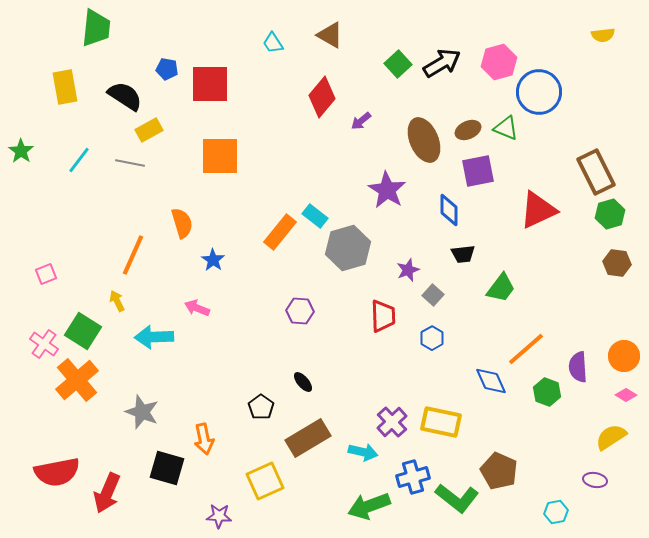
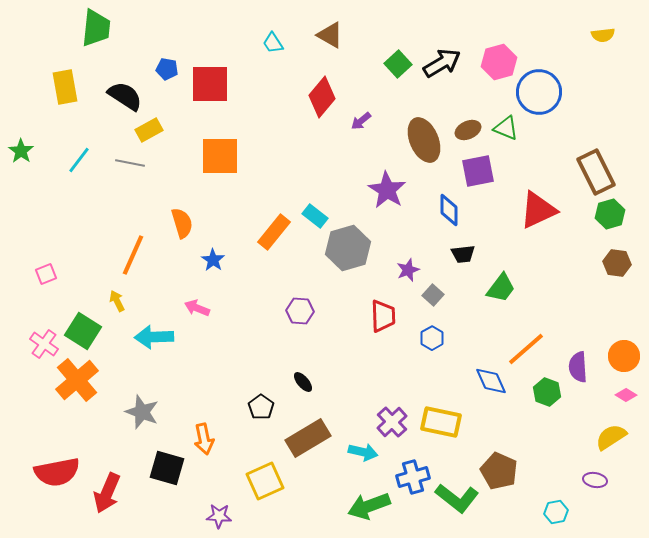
orange rectangle at (280, 232): moved 6 px left
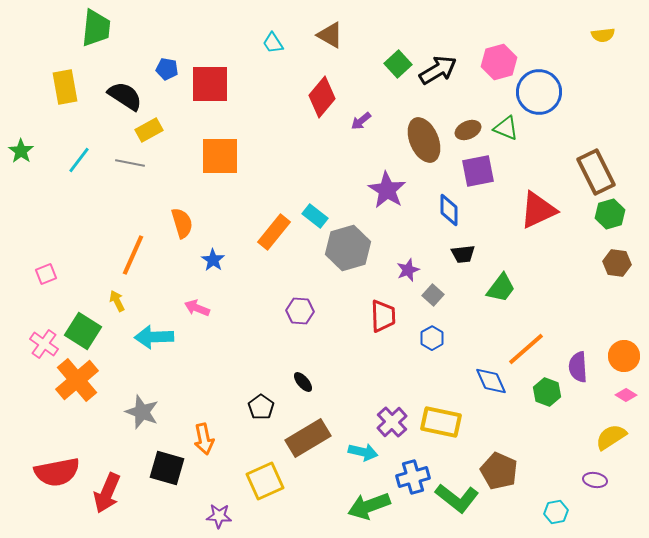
black arrow at (442, 63): moved 4 px left, 7 px down
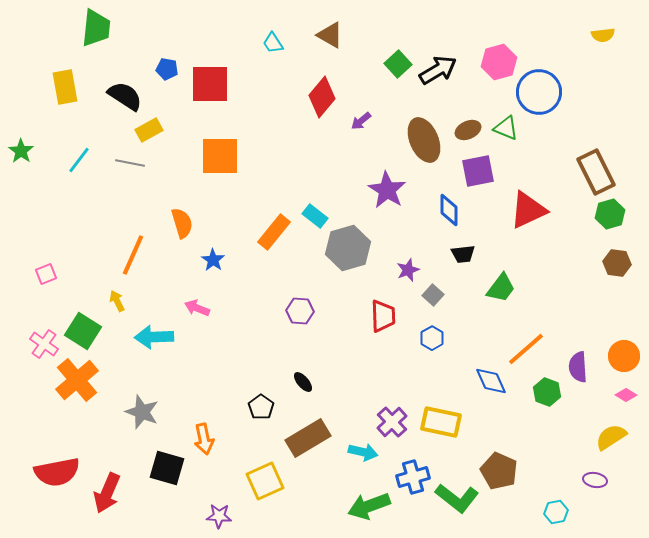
red triangle at (538, 210): moved 10 px left
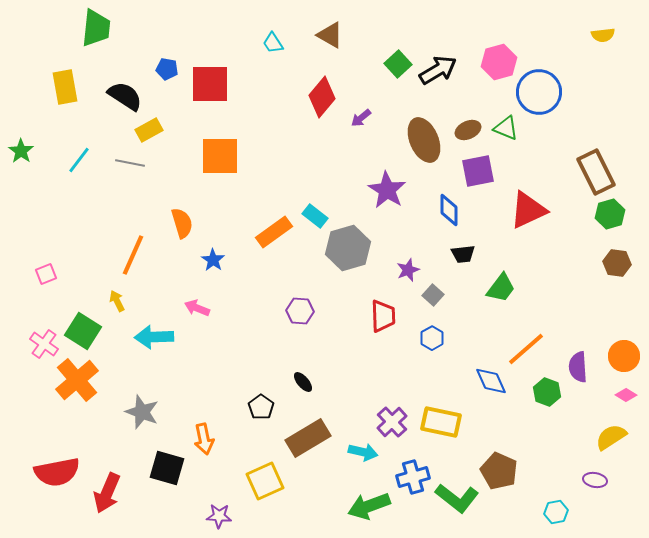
purple arrow at (361, 121): moved 3 px up
orange rectangle at (274, 232): rotated 15 degrees clockwise
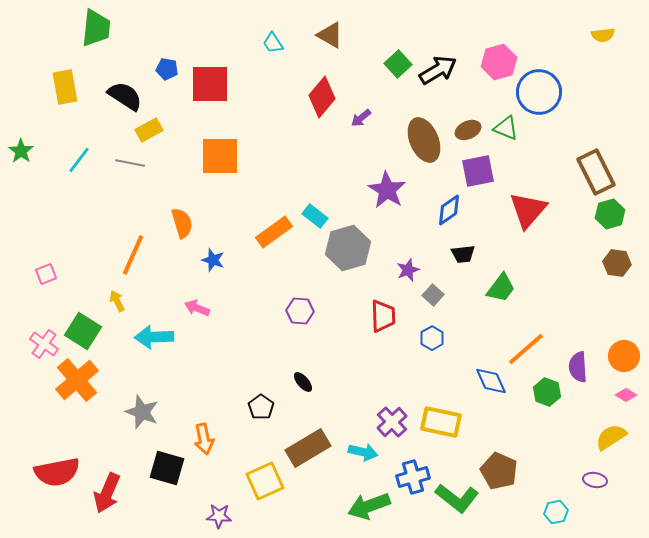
blue diamond at (449, 210): rotated 56 degrees clockwise
red triangle at (528, 210): rotated 24 degrees counterclockwise
blue star at (213, 260): rotated 15 degrees counterclockwise
brown rectangle at (308, 438): moved 10 px down
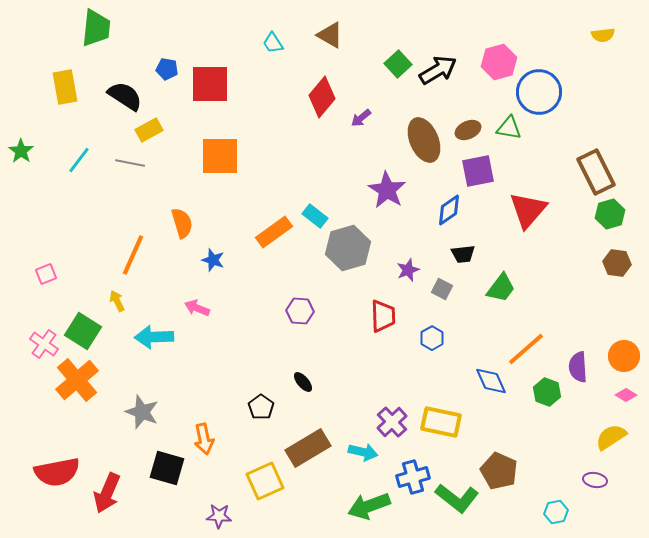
green triangle at (506, 128): moved 3 px right; rotated 12 degrees counterclockwise
gray square at (433, 295): moved 9 px right, 6 px up; rotated 15 degrees counterclockwise
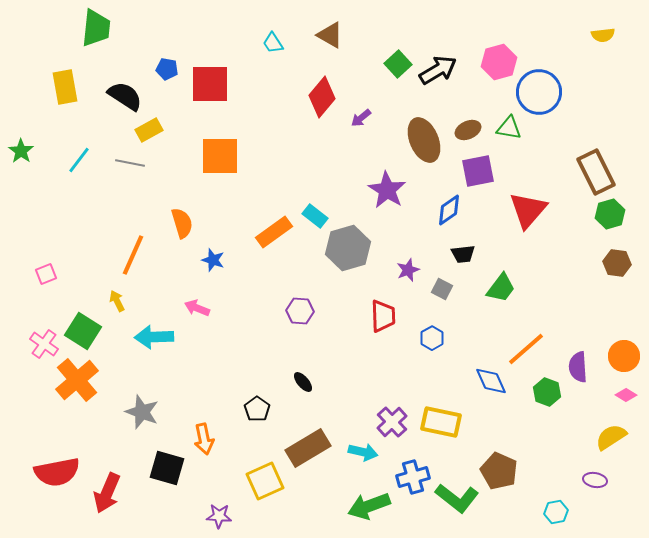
black pentagon at (261, 407): moved 4 px left, 2 px down
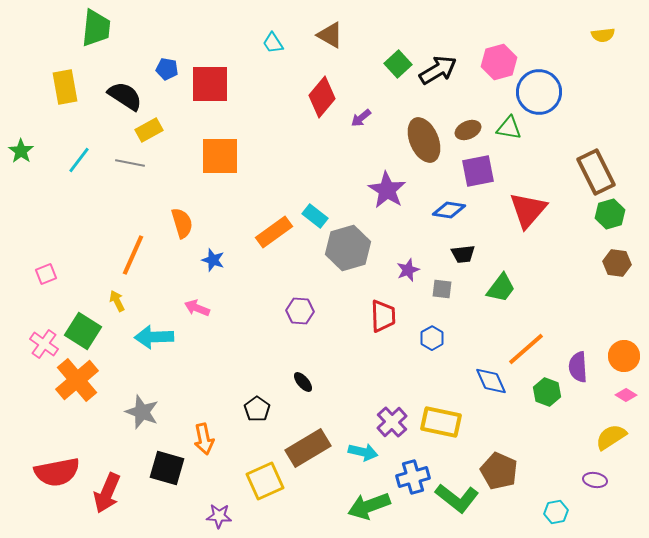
blue diamond at (449, 210): rotated 44 degrees clockwise
gray square at (442, 289): rotated 20 degrees counterclockwise
